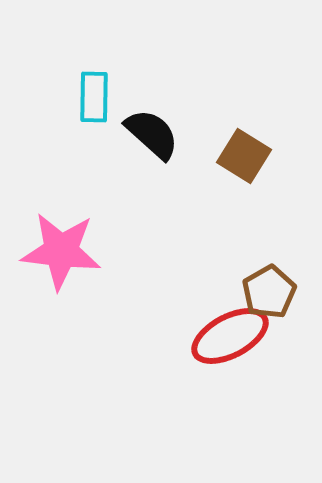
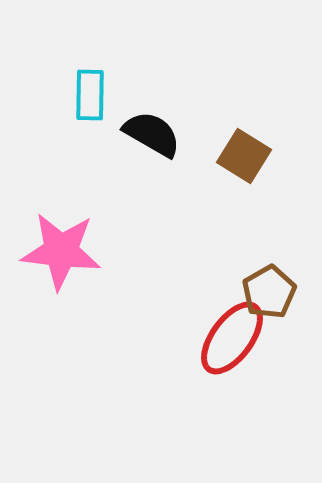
cyan rectangle: moved 4 px left, 2 px up
black semicircle: rotated 12 degrees counterclockwise
red ellipse: moved 2 px right, 2 px down; rotated 26 degrees counterclockwise
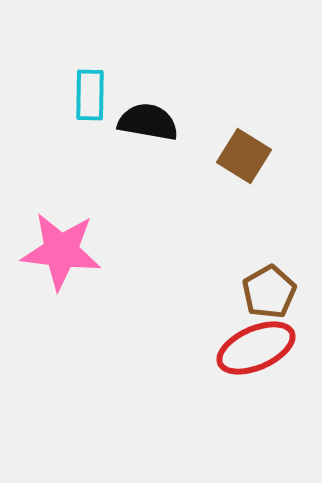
black semicircle: moved 4 px left, 12 px up; rotated 20 degrees counterclockwise
red ellipse: moved 24 px right, 10 px down; rotated 30 degrees clockwise
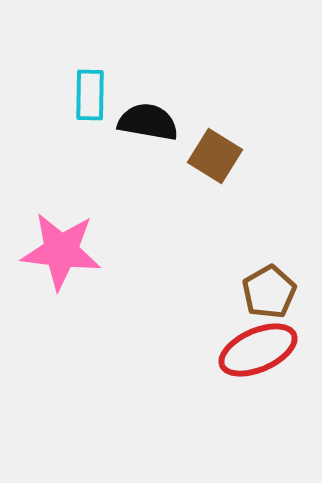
brown square: moved 29 px left
red ellipse: moved 2 px right, 2 px down
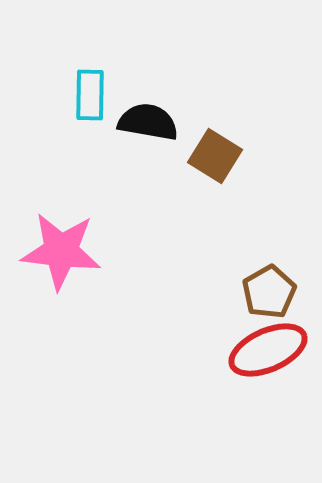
red ellipse: moved 10 px right
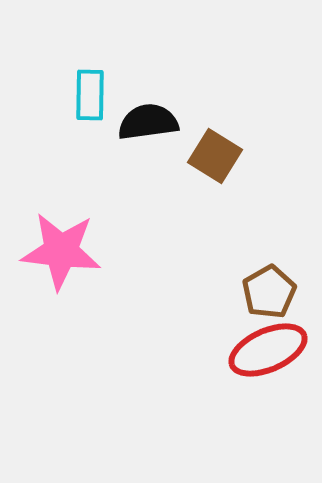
black semicircle: rotated 18 degrees counterclockwise
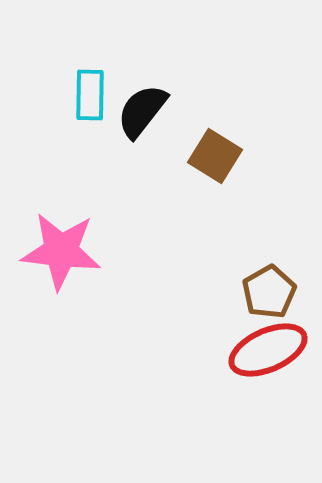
black semicircle: moved 6 px left, 11 px up; rotated 44 degrees counterclockwise
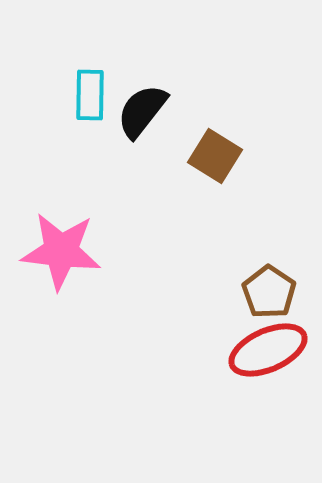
brown pentagon: rotated 8 degrees counterclockwise
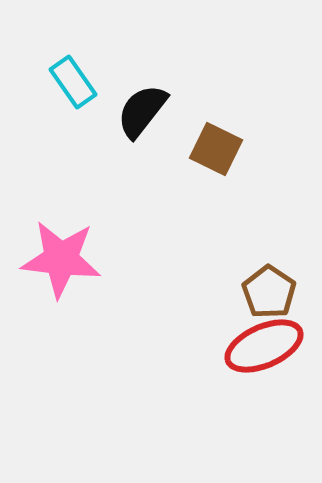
cyan rectangle: moved 17 px left, 13 px up; rotated 36 degrees counterclockwise
brown square: moved 1 px right, 7 px up; rotated 6 degrees counterclockwise
pink star: moved 8 px down
red ellipse: moved 4 px left, 4 px up
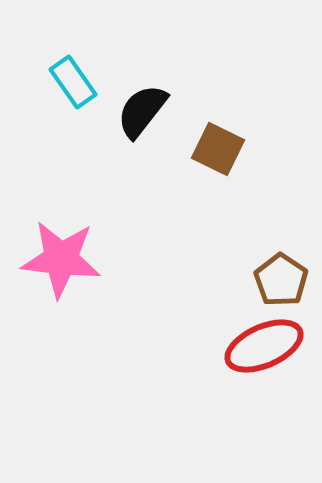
brown square: moved 2 px right
brown pentagon: moved 12 px right, 12 px up
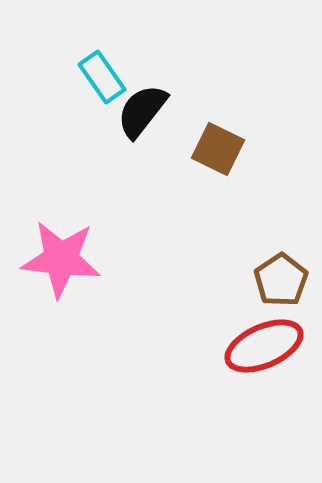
cyan rectangle: moved 29 px right, 5 px up
brown pentagon: rotated 4 degrees clockwise
